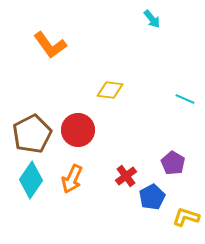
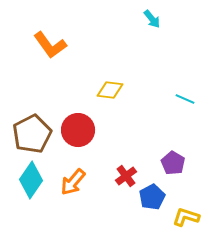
orange arrow: moved 1 px right, 3 px down; rotated 16 degrees clockwise
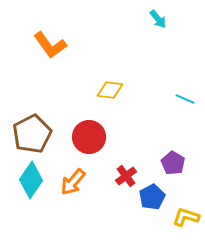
cyan arrow: moved 6 px right
red circle: moved 11 px right, 7 px down
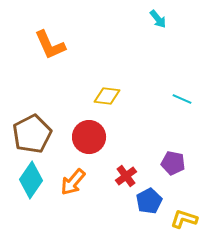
orange L-shape: rotated 12 degrees clockwise
yellow diamond: moved 3 px left, 6 px down
cyan line: moved 3 px left
purple pentagon: rotated 20 degrees counterclockwise
blue pentagon: moved 3 px left, 4 px down
yellow L-shape: moved 2 px left, 2 px down
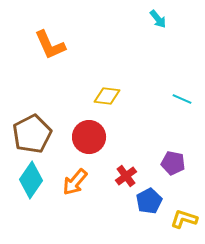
orange arrow: moved 2 px right
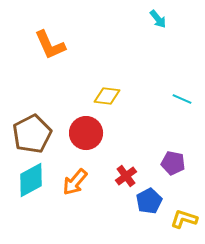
red circle: moved 3 px left, 4 px up
cyan diamond: rotated 27 degrees clockwise
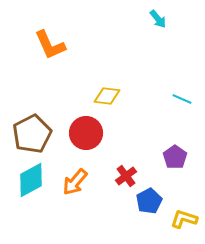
purple pentagon: moved 2 px right, 6 px up; rotated 25 degrees clockwise
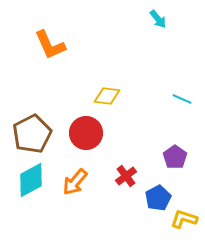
blue pentagon: moved 9 px right, 3 px up
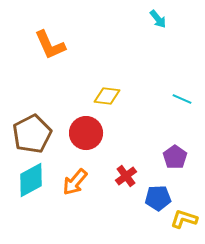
blue pentagon: rotated 25 degrees clockwise
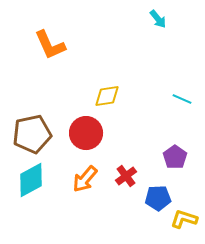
yellow diamond: rotated 16 degrees counterclockwise
brown pentagon: rotated 15 degrees clockwise
orange arrow: moved 10 px right, 3 px up
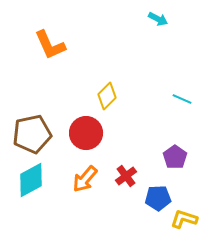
cyan arrow: rotated 24 degrees counterclockwise
yellow diamond: rotated 36 degrees counterclockwise
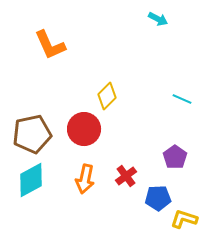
red circle: moved 2 px left, 4 px up
orange arrow: rotated 28 degrees counterclockwise
